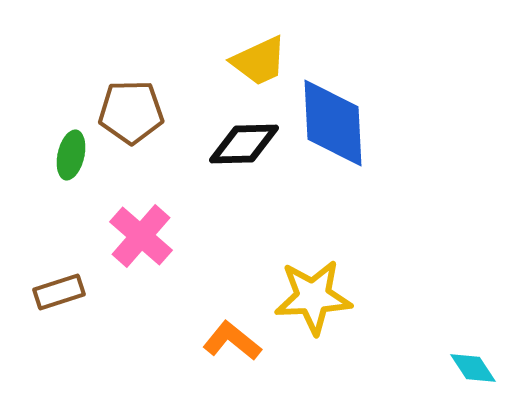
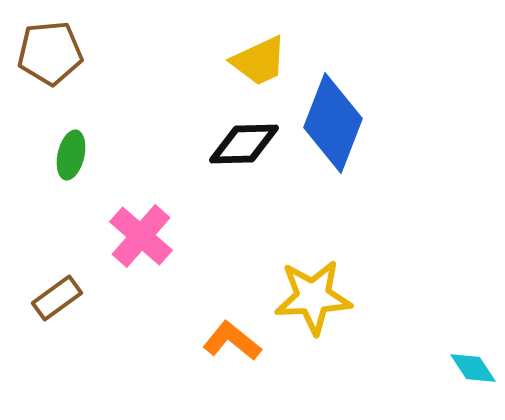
brown pentagon: moved 81 px left, 59 px up; rotated 4 degrees counterclockwise
blue diamond: rotated 24 degrees clockwise
brown rectangle: moved 2 px left, 6 px down; rotated 18 degrees counterclockwise
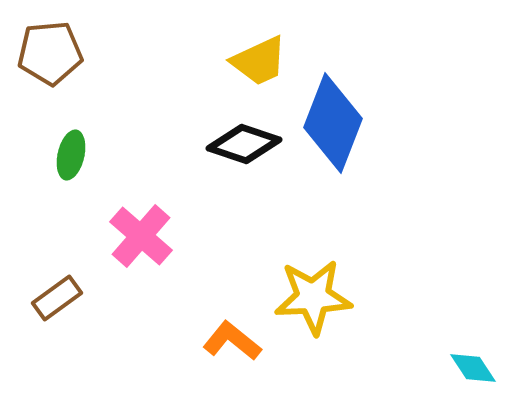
black diamond: rotated 20 degrees clockwise
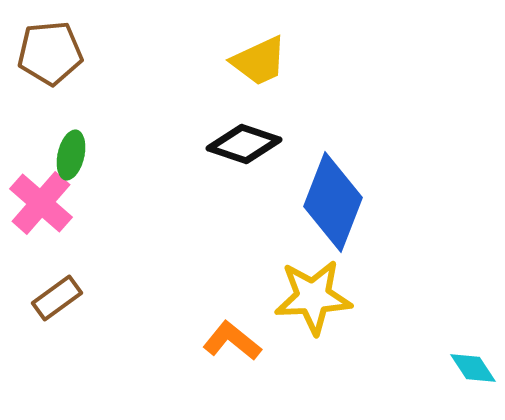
blue diamond: moved 79 px down
pink cross: moved 100 px left, 33 px up
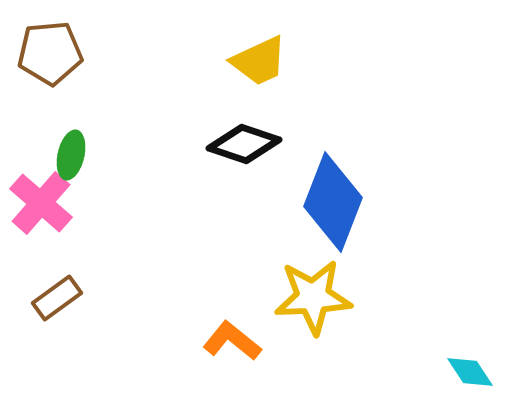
cyan diamond: moved 3 px left, 4 px down
